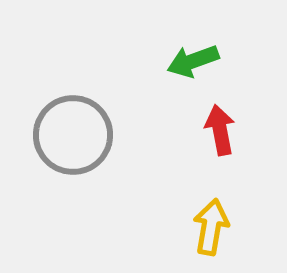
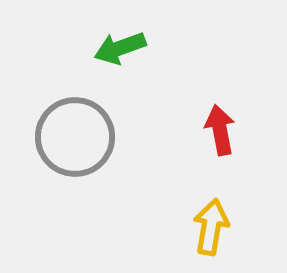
green arrow: moved 73 px left, 13 px up
gray circle: moved 2 px right, 2 px down
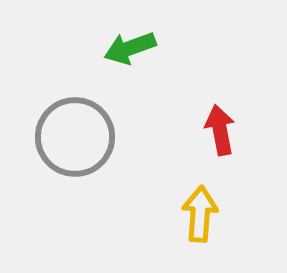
green arrow: moved 10 px right
yellow arrow: moved 11 px left, 13 px up; rotated 6 degrees counterclockwise
